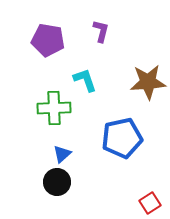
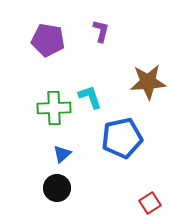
cyan L-shape: moved 5 px right, 17 px down
black circle: moved 6 px down
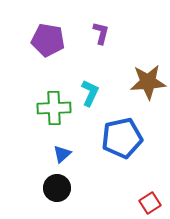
purple L-shape: moved 2 px down
cyan L-shape: moved 4 px up; rotated 44 degrees clockwise
